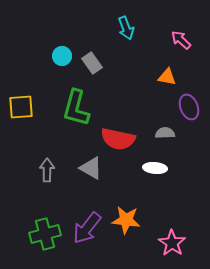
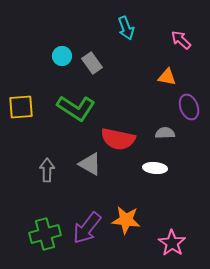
green L-shape: rotated 72 degrees counterclockwise
gray triangle: moved 1 px left, 4 px up
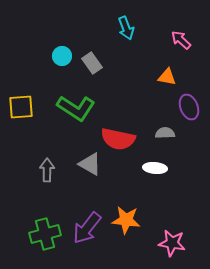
pink star: rotated 24 degrees counterclockwise
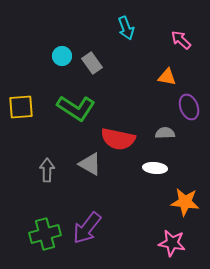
orange star: moved 59 px right, 18 px up
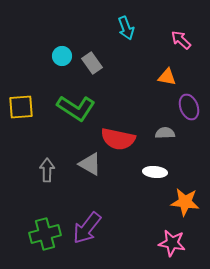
white ellipse: moved 4 px down
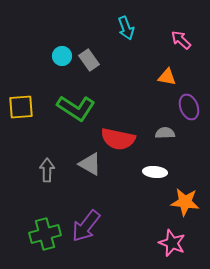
gray rectangle: moved 3 px left, 3 px up
purple arrow: moved 1 px left, 2 px up
pink star: rotated 12 degrees clockwise
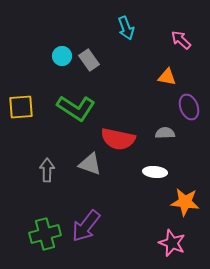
gray triangle: rotated 10 degrees counterclockwise
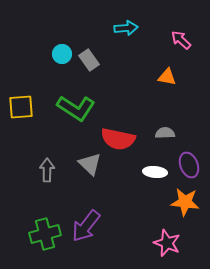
cyan arrow: rotated 75 degrees counterclockwise
cyan circle: moved 2 px up
purple ellipse: moved 58 px down
gray triangle: rotated 25 degrees clockwise
pink star: moved 5 px left
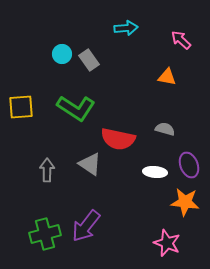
gray semicircle: moved 4 px up; rotated 18 degrees clockwise
gray triangle: rotated 10 degrees counterclockwise
